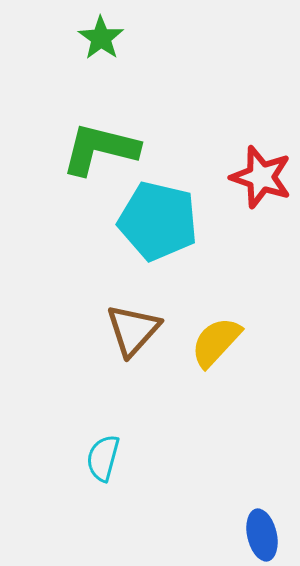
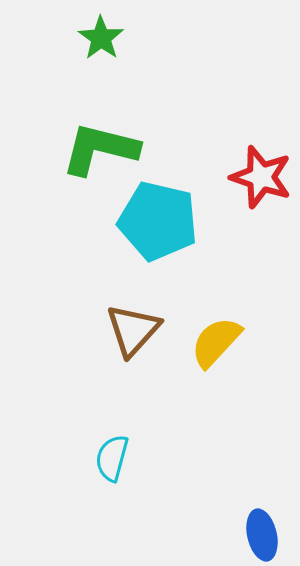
cyan semicircle: moved 9 px right
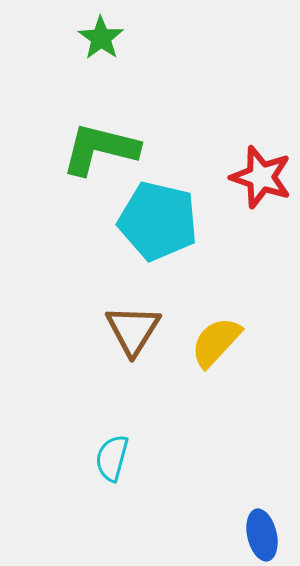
brown triangle: rotated 10 degrees counterclockwise
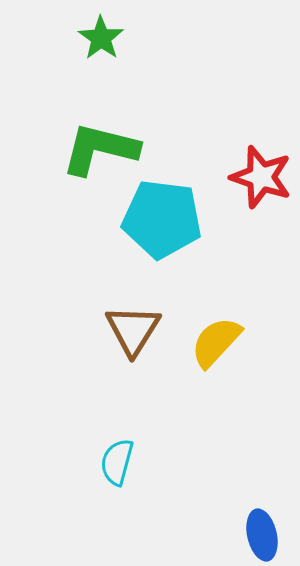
cyan pentagon: moved 4 px right, 2 px up; rotated 6 degrees counterclockwise
cyan semicircle: moved 5 px right, 4 px down
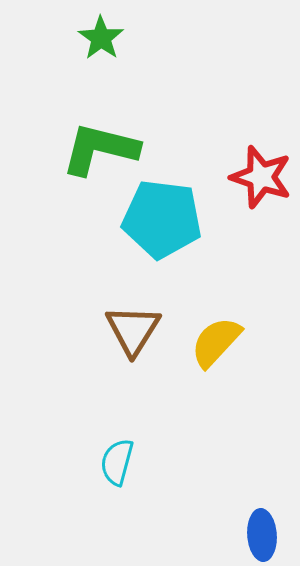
blue ellipse: rotated 9 degrees clockwise
